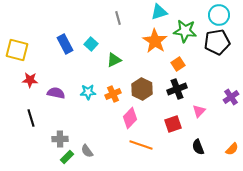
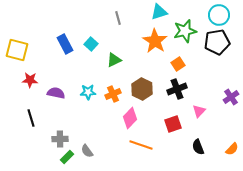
green star: rotated 20 degrees counterclockwise
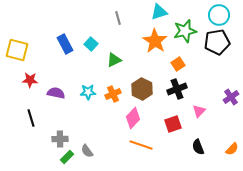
pink diamond: moved 3 px right
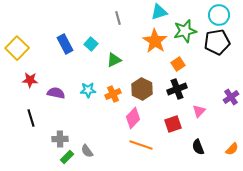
yellow square: moved 2 px up; rotated 30 degrees clockwise
cyan star: moved 2 px up
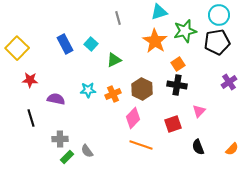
black cross: moved 4 px up; rotated 30 degrees clockwise
purple semicircle: moved 6 px down
purple cross: moved 2 px left, 15 px up
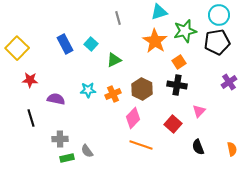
orange square: moved 1 px right, 2 px up
red square: rotated 30 degrees counterclockwise
orange semicircle: rotated 56 degrees counterclockwise
green rectangle: moved 1 px down; rotated 32 degrees clockwise
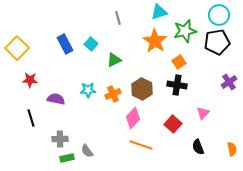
pink triangle: moved 4 px right, 2 px down
